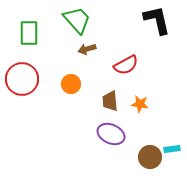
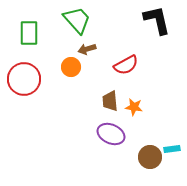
red circle: moved 2 px right
orange circle: moved 17 px up
orange star: moved 6 px left, 3 px down
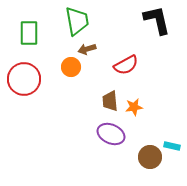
green trapezoid: moved 1 px down; rotated 32 degrees clockwise
orange star: rotated 18 degrees counterclockwise
cyan rectangle: moved 3 px up; rotated 21 degrees clockwise
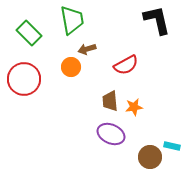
green trapezoid: moved 5 px left, 1 px up
green rectangle: rotated 45 degrees counterclockwise
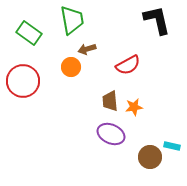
green rectangle: rotated 10 degrees counterclockwise
red semicircle: moved 2 px right
red circle: moved 1 px left, 2 px down
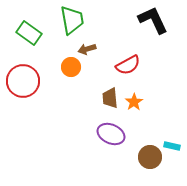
black L-shape: moved 4 px left; rotated 12 degrees counterclockwise
brown trapezoid: moved 3 px up
orange star: moved 5 px up; rotated 24 degrees counterclockwise
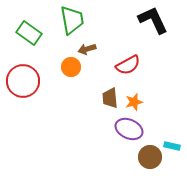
orange star: rotated 18 degrees clockwise
purple ellipse: moved 18 px right, 5 px up
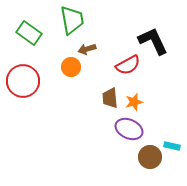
black L-shape: moved 21 px down
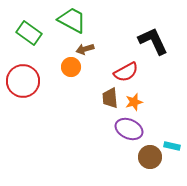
green trapezoid: rotated 52 degrees counterclockwise
brown arrow: moved 2 px left
red semicircle: moved 2 px left, 7 px down
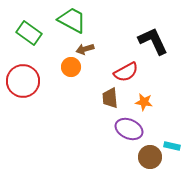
orange star: moved 10 px right; rotated 24 degrees clockwise
